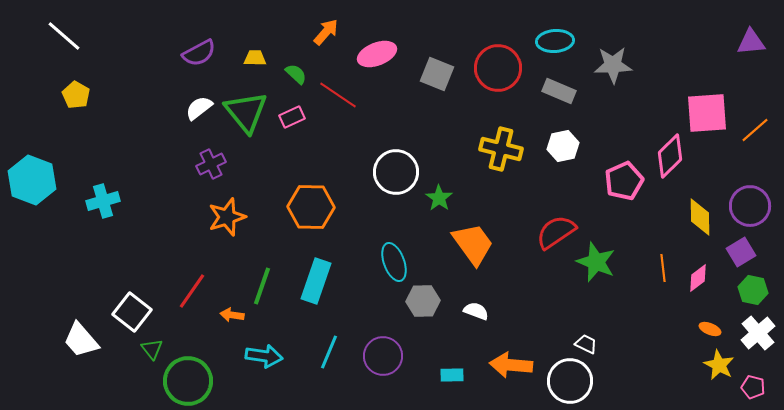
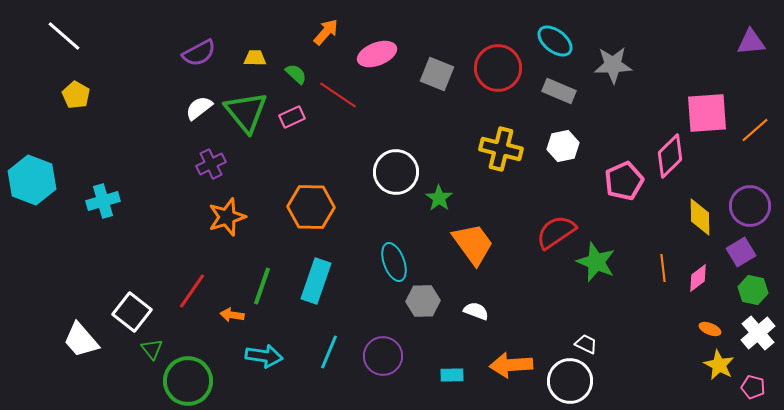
cyan ellipse at (555, 41): rotated 42 degrees clockwise
orange arrow at (511, 365): rotated 9 degrees counterclockwise
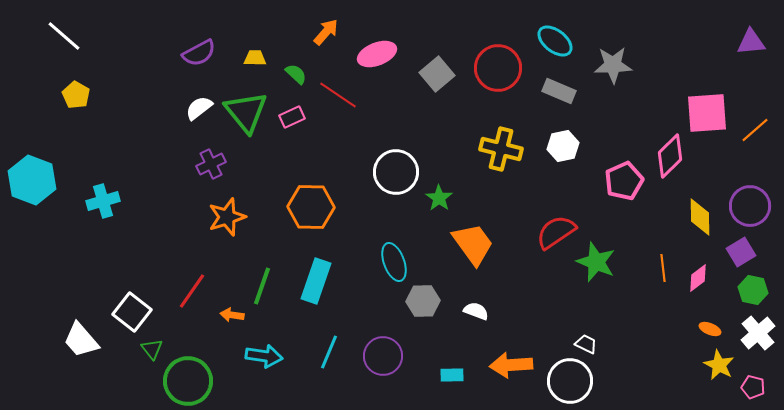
gray square at (437, 74): rotated 28 degrees clockwise
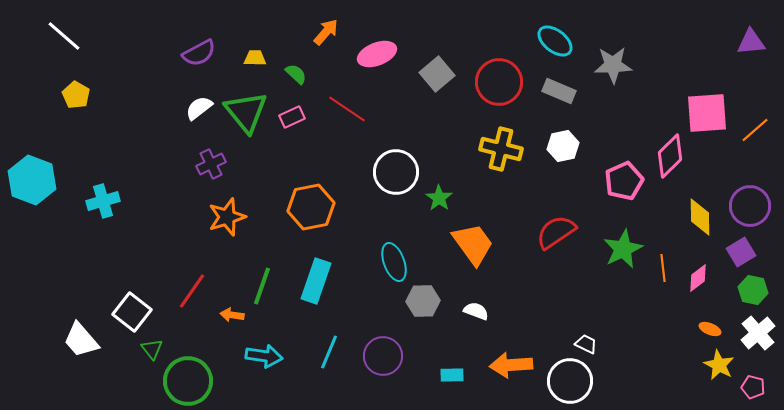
red circle at (498, 68): moved 1 px right, 14 px down
red line at (338, 95): moved 9 px right, 14 px down
orange hexagon at (311, 207): rotated 12 degrees counterclockwise
green star at (596, 262): moved 27 px right, 13 px up; rotated 24 degrees clockwise
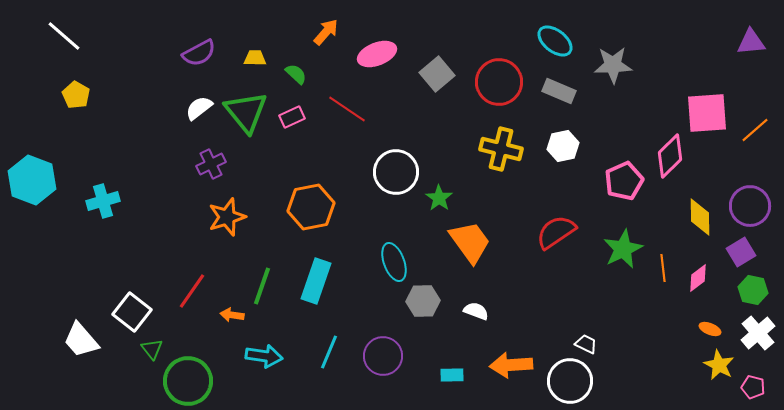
orange trapezoid at (473, 244): moved 3 px left, 2 px up
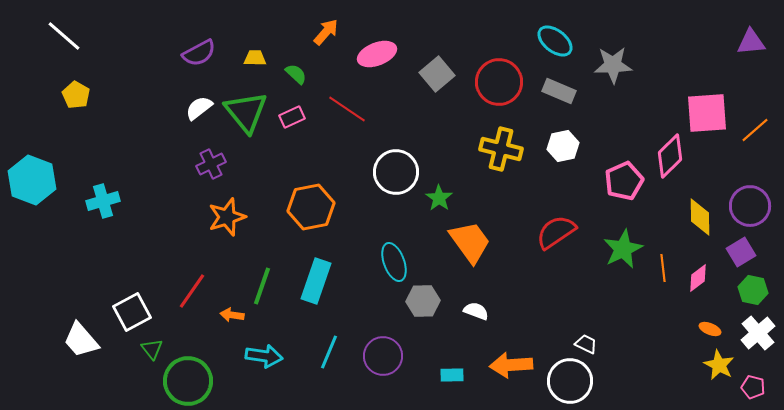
white square at (132, 312): rotated 24 degrees clockwise
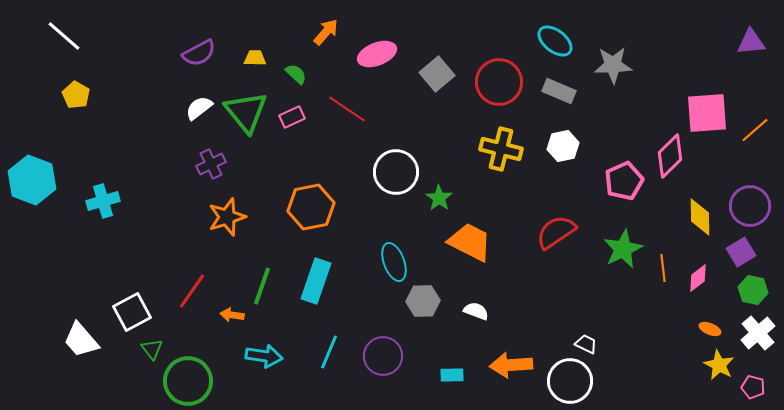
orange trapezoid at (470, 242): rotated 27 degrees counterclockwise
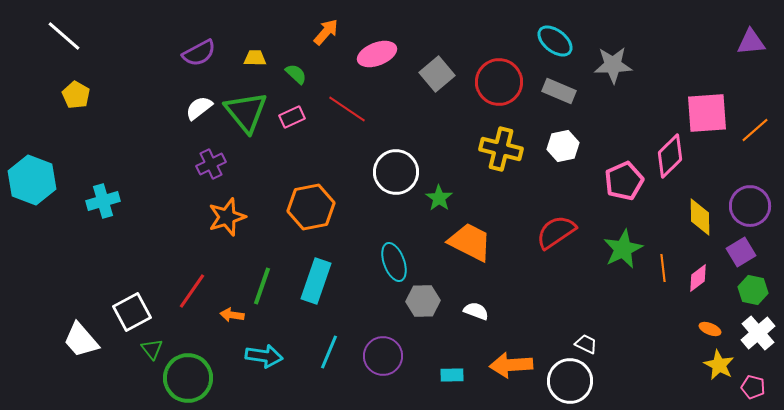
green circle at (188, 381): moved 3 px up
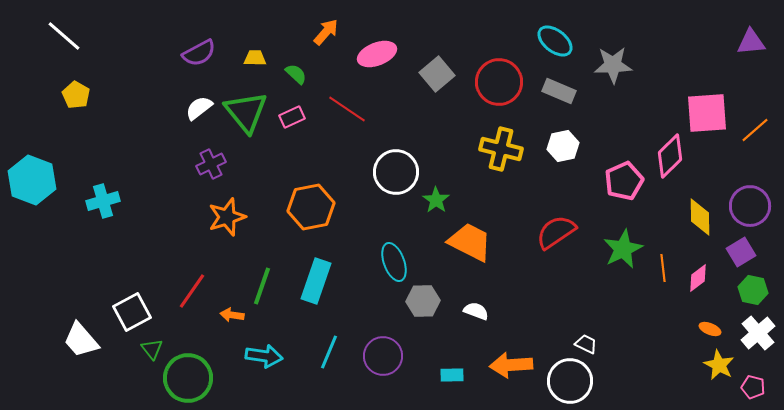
green star at (439, 198): moved 3 px left, 2 px down
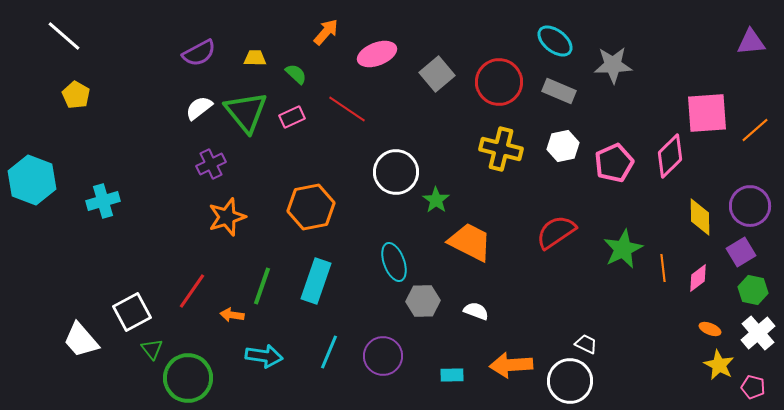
pink pentagon at (624, 181): moved 10 px left, 18 px up
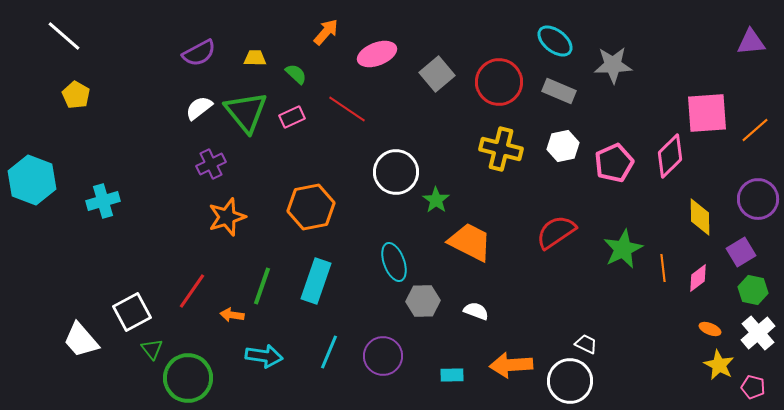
purple circle at (750, 206): moved 8 px right, 7 px up
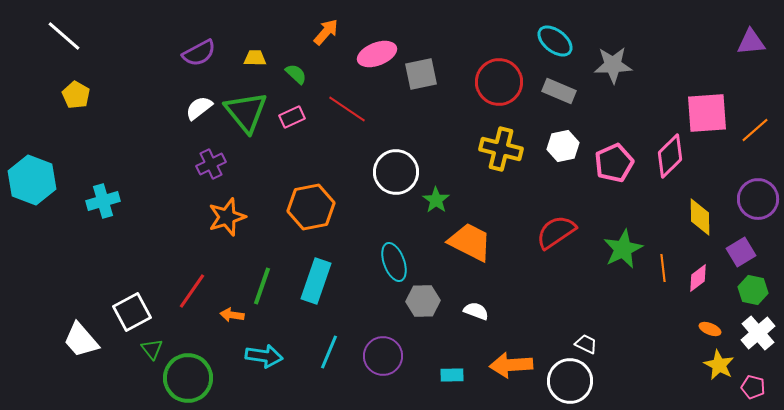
gray square at (437, 74): moved 16 px left; rotated 28 degrees clockwise
